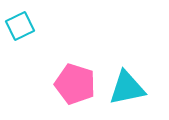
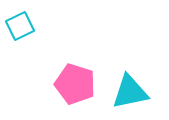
cyan triangle: moved 3 px right, 4 px down
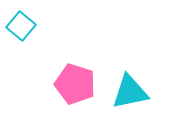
cyan square: moved 1 px right; rotated 24 degrees counterclockwise
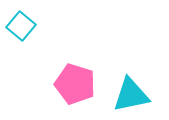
cyan triangle: moved 1 px right, 3 px down
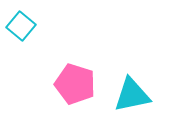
cyan triangle: moved 1 px right
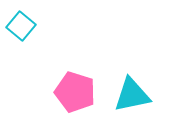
pink pentagon: moved 8 px down
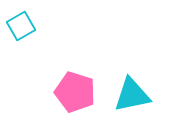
cyan square: rotated 20 degrees clockwise
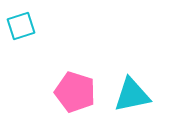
cyan square: rotated 12 degrees clockwise
